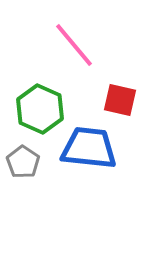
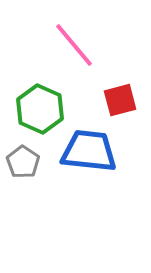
red square: rotated 28 degrees counterclockwise
blue trapezoid: moved 3 px down
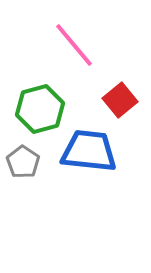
red square: rotated 24 degrees counterclockwise
green hexagon: rotated 21 degrees clockwise
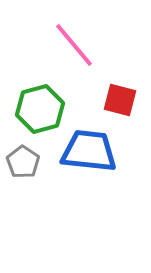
red square: rotated 36 degrees counterclockwise
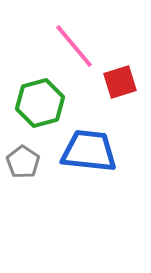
pink line: moved 1 px down
red square: moved 18 px up; rotated 32 degrees counterclockwise
green hexagon: moved 6 px up
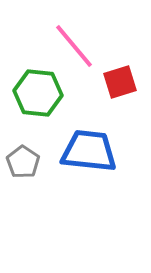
green hexagon: moved 2 px left, 10 px up; rotated 21 degrees clockwise
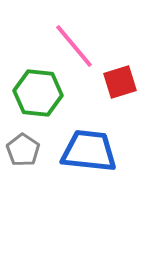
gray pentagon: moved 12 px up
